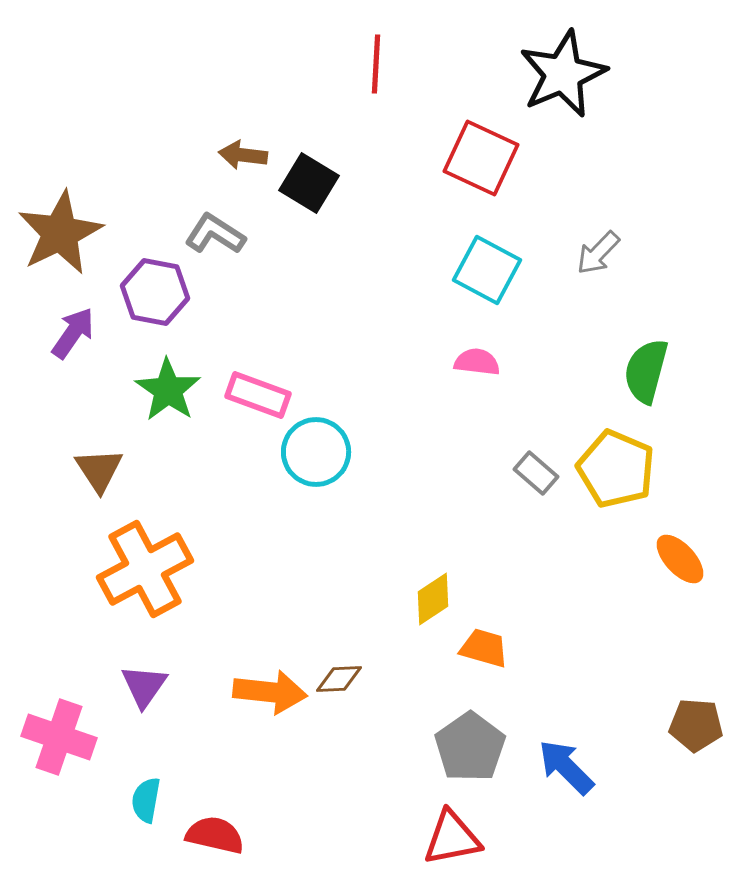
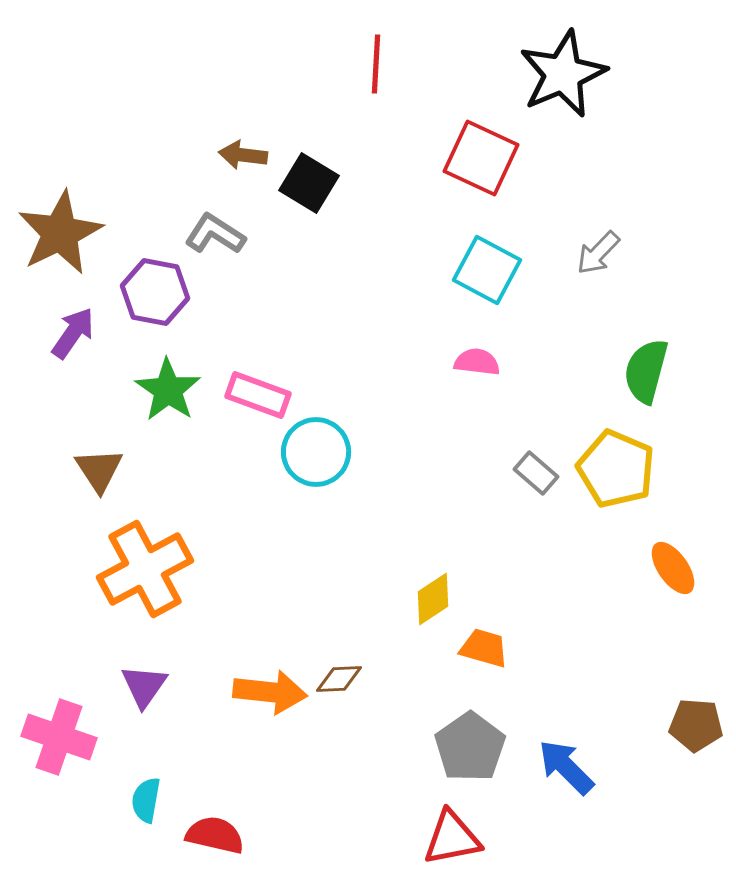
orange ellipse: moved 7 px left, 9 px down; rotated 8 degrees clockwise
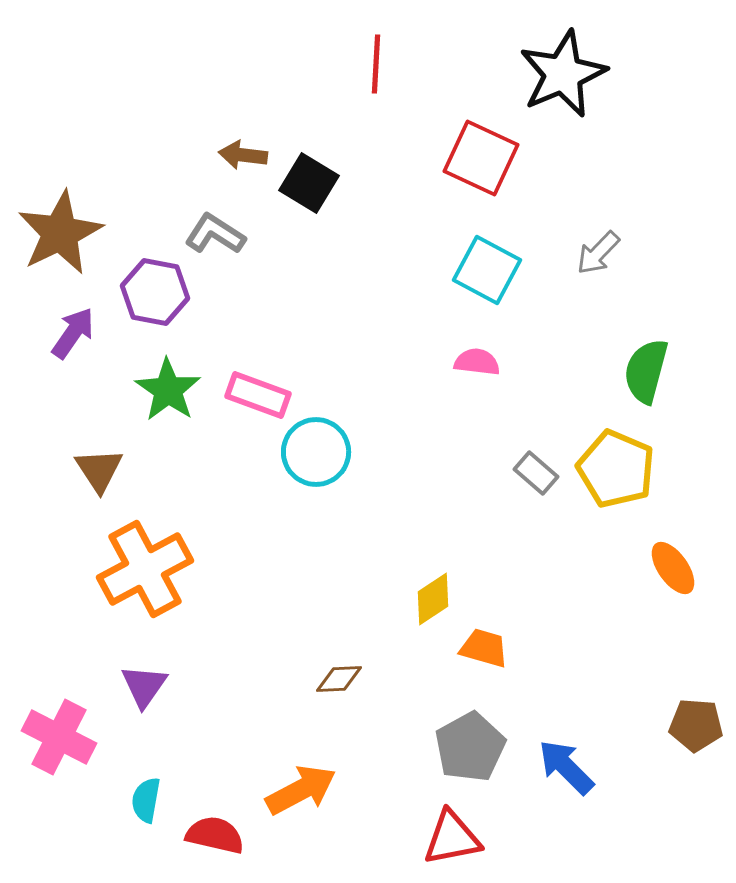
orange arrow: moved 31 px right, 98 px down; rotated 34 degrees counterclockwise
pink cross: rotated 8 degrees clockwise
gray pentagon: rotated 6 degrees clockwise
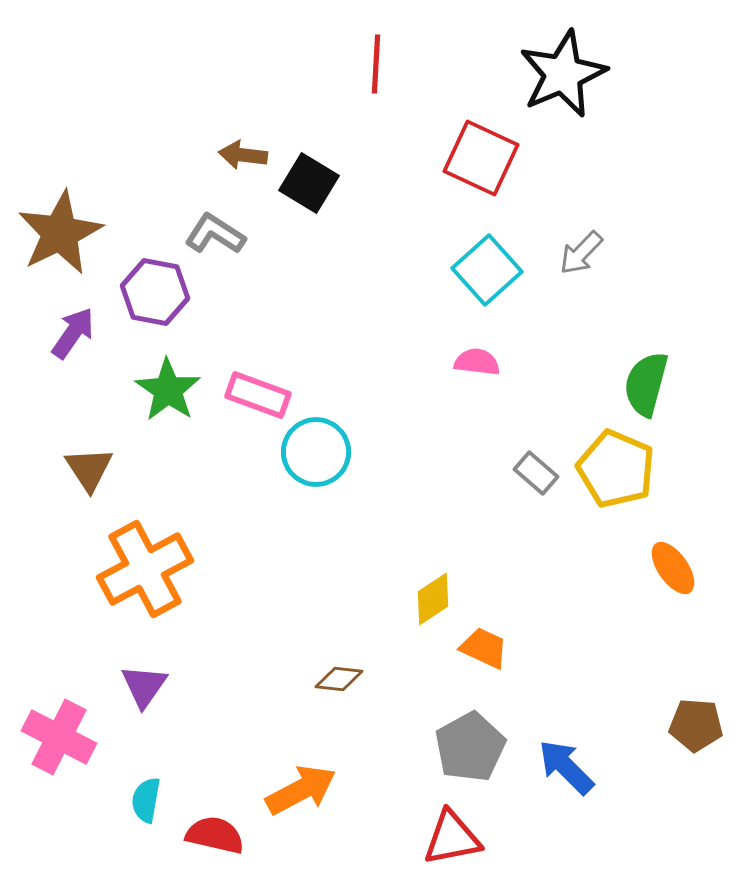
gray arrow: moved 17 px left
cyan square: rotated 20 degrees clockwise
green semicircle: moved 13 px down
brown triangle: moved 10 px left, 1 px up
orange trapezoid: rotated 9 degrees clockwise
brown diamond: rotated 9 degrees clockwise
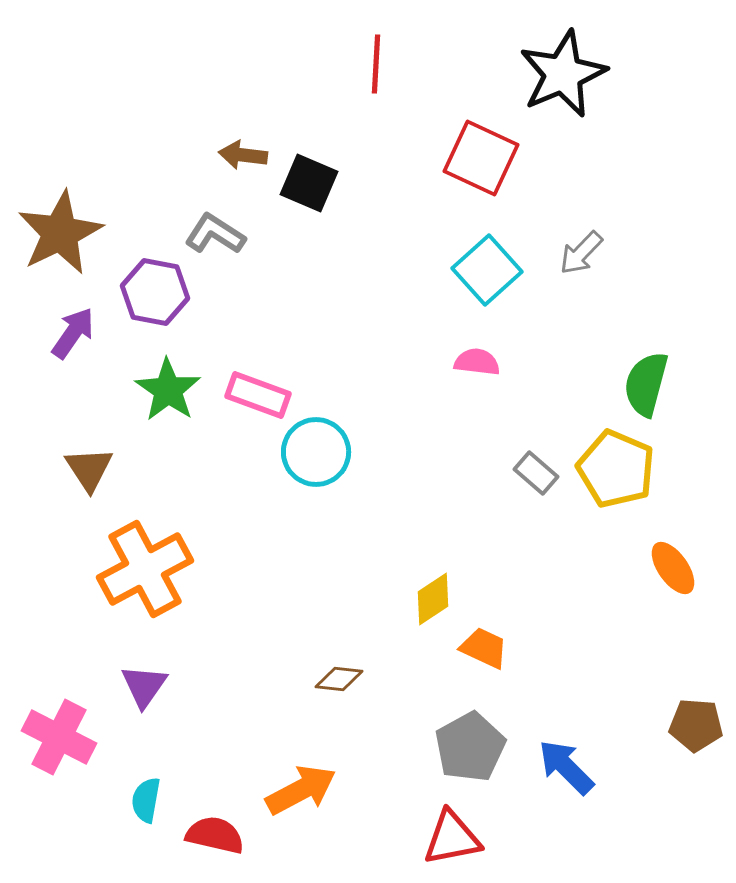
black square: rotated 8 degrees counterclockwise
